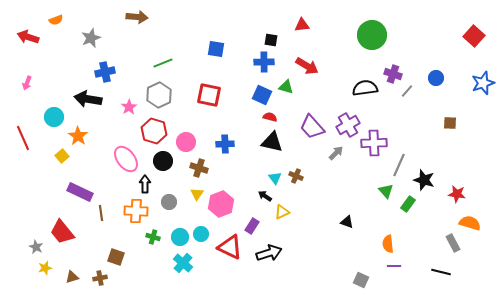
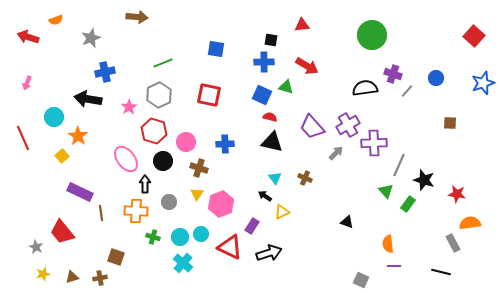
brown cross at (296, 176): moved 9 px right, 2 px down
orange semicircle at (470, 223): rotated 25 degrees counterclockwise
yellow star at (45, 268): moved 2 px left, 6 px down
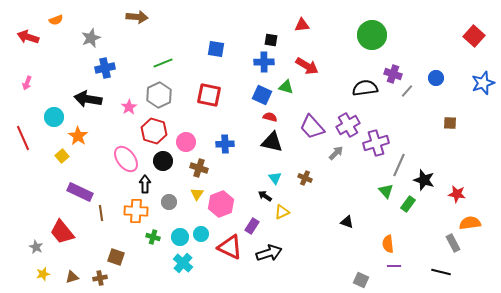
blue cross at (105, 72): moved 4 px up
purple cross at (374, 143): moved 2 px right; rotated 15 degrees counterclockwise
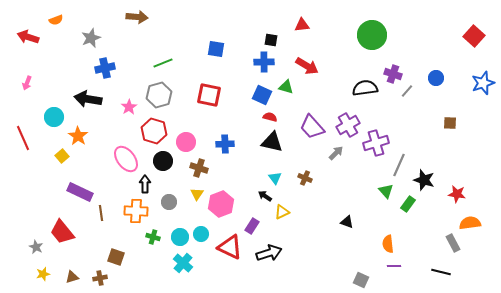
gray hexagon at (159, 95): rotated 10 degrees clockwise
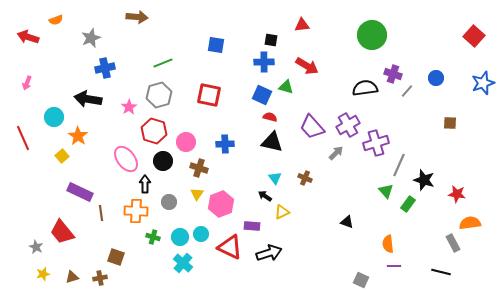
blue square at (216, 49): moved 4 px up
purple rectangle at (252, 226): rotated 63 degrees clockwise
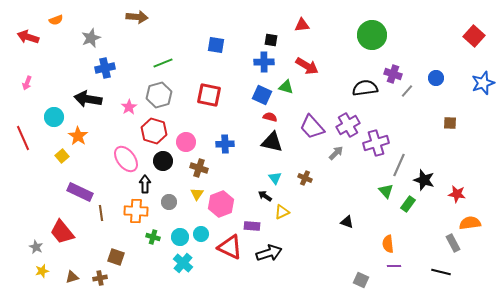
yellow star at (43, 274): moved 1 px left, 3 px up
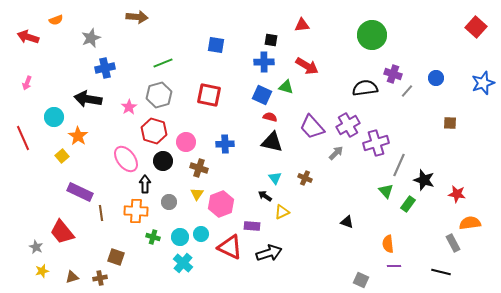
red square at (474, 36): moved 2 px right, 9 px up
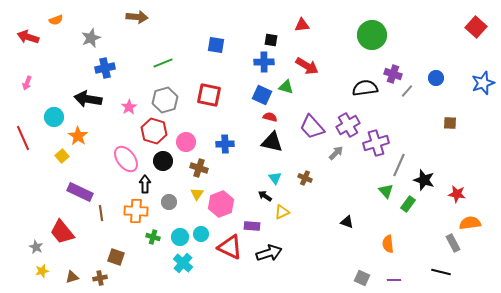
gray hexagon at (159, 95): moved 6 px right, 5 px down
purple line at (394, 266): moved 14 px down
gray square at (361, 280): moved 1 px right, 2 px up
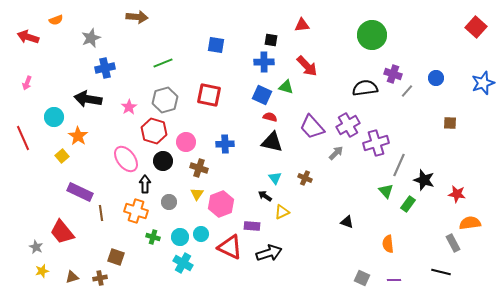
red arrow at (307, 66): rotated 15 degrees clockwise
orange cross at (136, 211): rotated 15 degrees clockwise
cyan cross at (183, 263): rotated 12 degrees counterclockwise
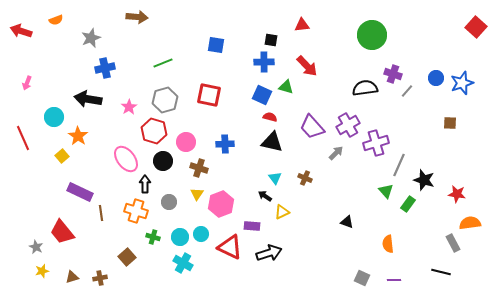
red arrow at (28, 37): moved 7 px left, 6 px up
blue star at (483, 83): moved 21 px left
brown square at (116, 257): moved 11 px right; rotated 30 degrees clockwise
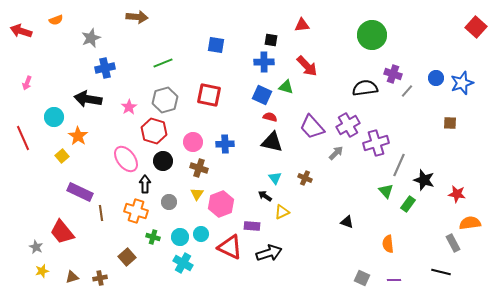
pink circle at (186, 142): moved 7 px right
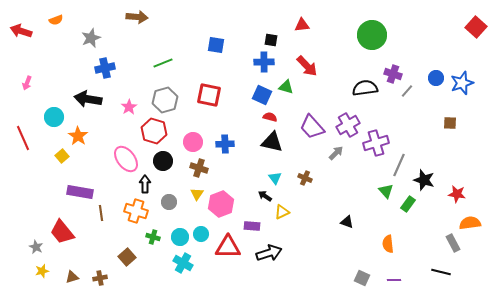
purple rectangle at (80, 192): rotated 15 degrees counterclockwise
red triangle at (230, 247): moved 2 px left; rotated 24 degrees counterclockwise
